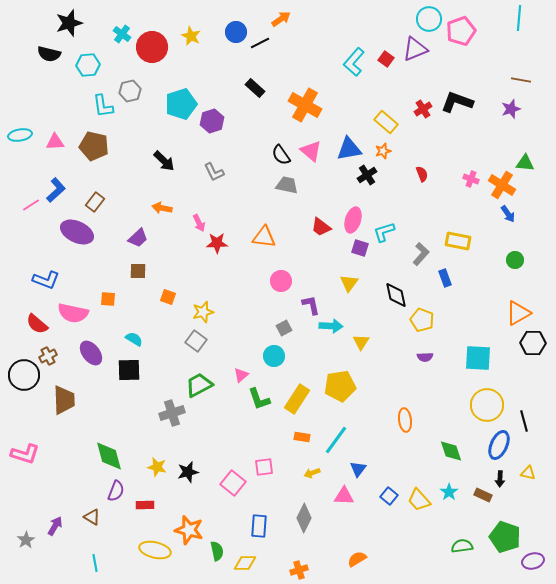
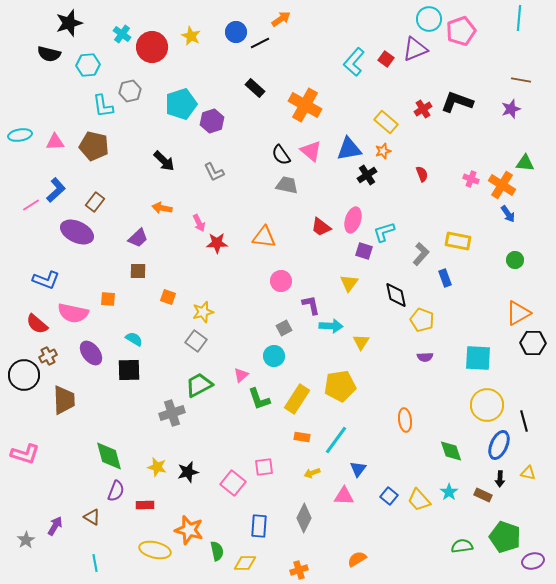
purple square at (360, 248): moved 4 px right, 3 px down
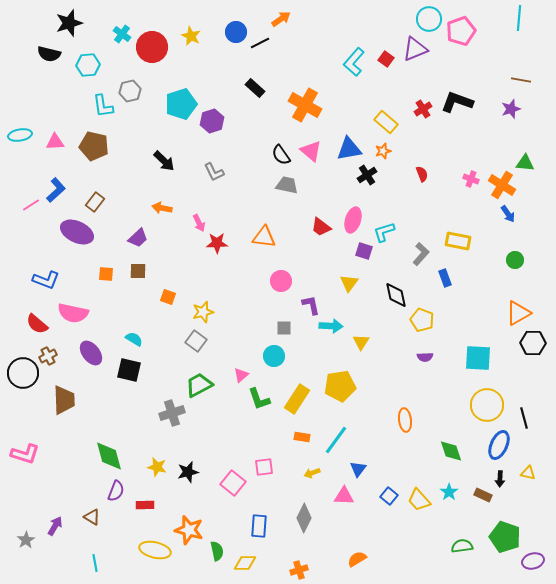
orange square at (108, 299): moved 2 px left, 25 px up
gray square at (284, 328): rotated 28 degrees clockwise
black square at (129, 370): rotated 15 degrees clockwise
black circle at (24, 375): moved 1 px left, 2 px up
black line at (524, 421): moved 3 px up
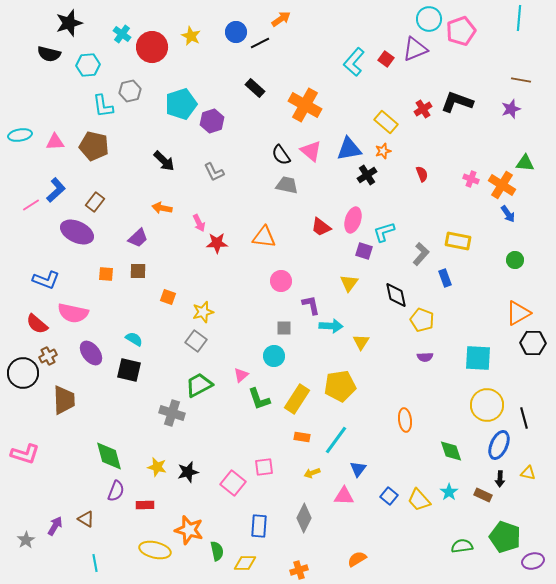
gray cross at (172, 413): rotated 35 degrees clockwise
brown triangle at (92, 517): moved 6 px left, 2 px down
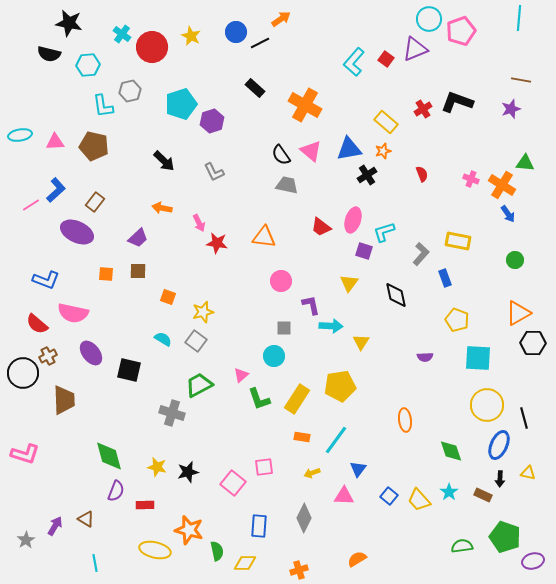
black star at (69, 23): rotated 28 degrees clockwise
red star at (217, 243): rotated 10 degrees clockwise
yellow pentagon at (422, 320): moved 35 px right
cyan semicircle at (134, 339): moved 29 px right
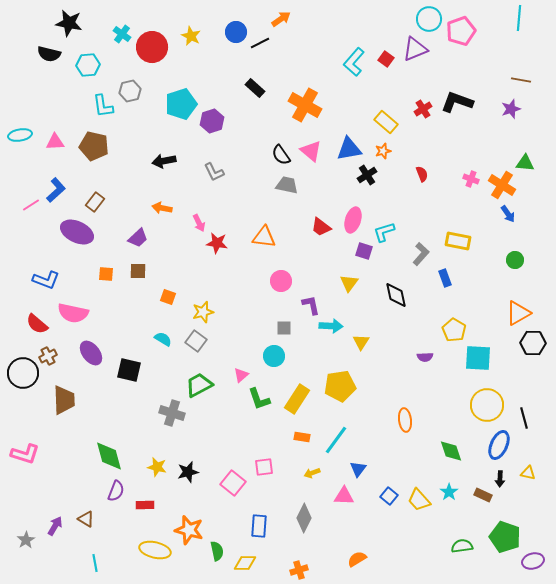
black arrow at (164, 161): rotated 125 degrees clockwise
yellow pentagon at (457, 320): moved 3 px left, 10 px down; rotated 10 degrees clockwise
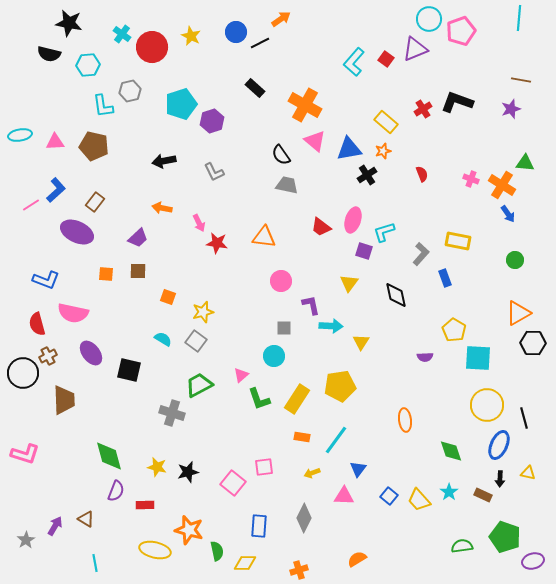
pink triangle at (311, 151): moved 4 px right, 10 px up
red semicircle at (37, 324): rotated 35 degrees clockwise
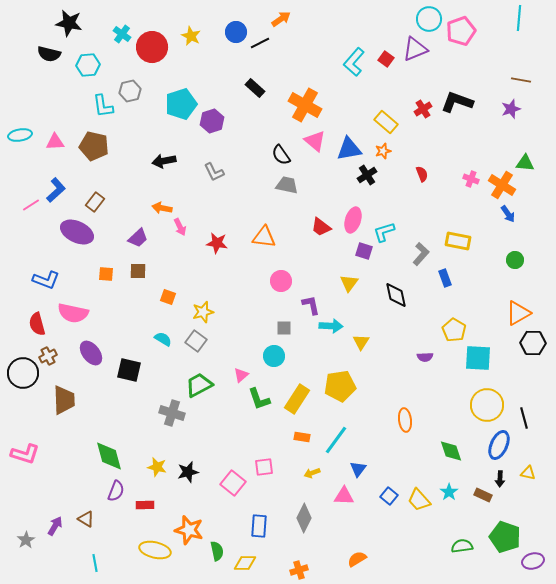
pink arrow at (199, 223): moved 19 px left, 4 px down
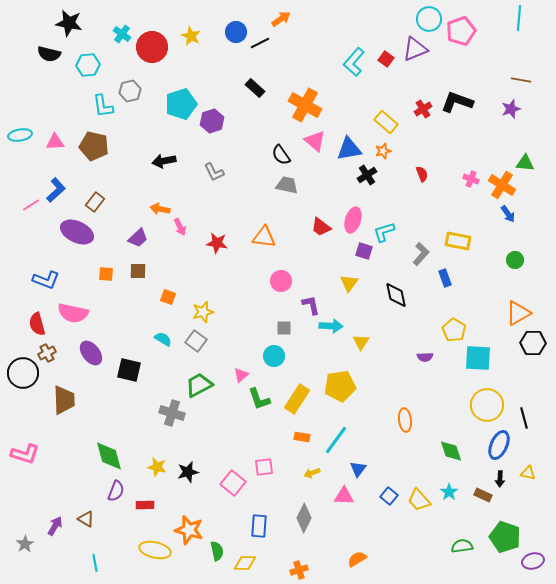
orange arrow at (162, 208): moved 2 px left, 1 px down
brown cross at (48, 356): moved 1 px left, 3 px up
gray star at (26, 540): moved 1 px left, 4 px down
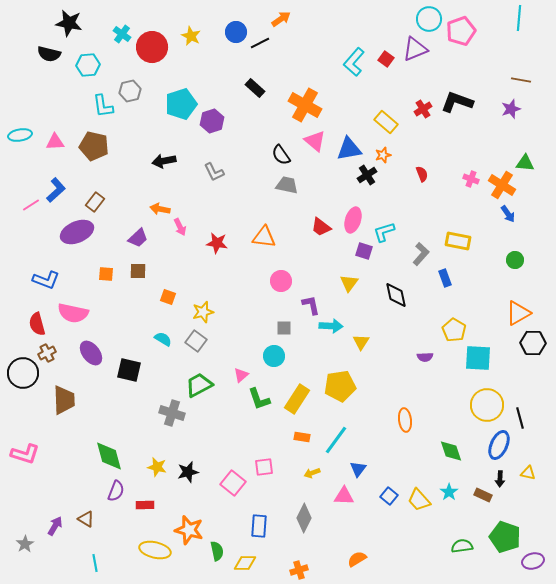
orange star at (383, 151): moved 4 px down
purple ellipse at (77, 232): rotated 48 degrees counterclockwise
black line at (524, 418): moved 4 px left
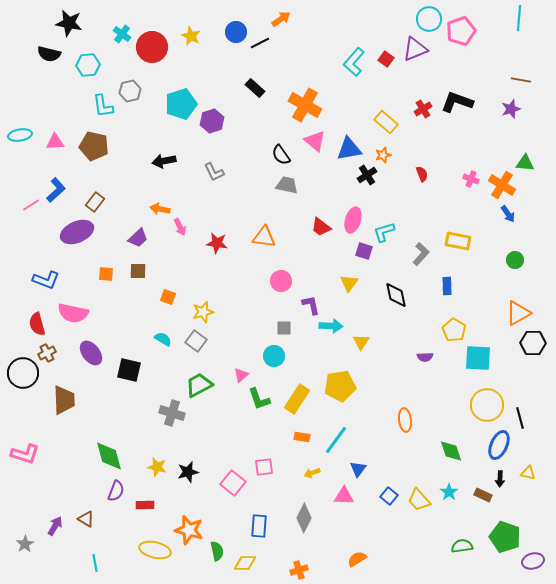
blue rectangle at (445, 278): moved 2 px right, 8 px down; rotated 18 degrees clockwise
